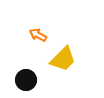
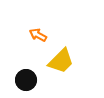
yellow trapezoid: moved 2 px left, 2 px down
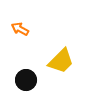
orange arrow: moved 18 px left, 6 px up
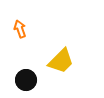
orange arrow: rotated 42 degrees clockwise
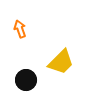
yellow trapezoid: moved 1 px down
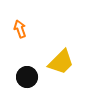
black circle: moved 1 px right, 3 px up
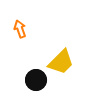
black circle: moved 9 px right, 3 px down
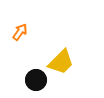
orange arrow: moved 3 px down; rotated 54 degrees clockwise
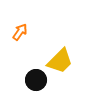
yellow trapezoid: moved 1 px left, 1 px up
